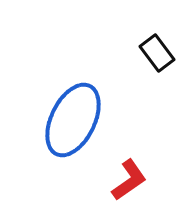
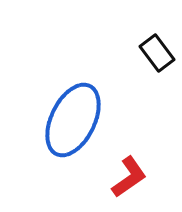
red L-shape: moved 3 px up
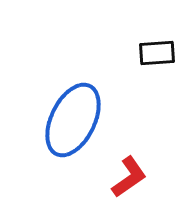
black rectangle: rotated 57 degrees counterclockwise
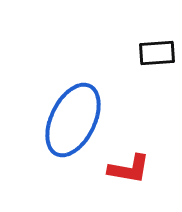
red L-shape: moved 8 px up; rotated 45 degrees clockwise
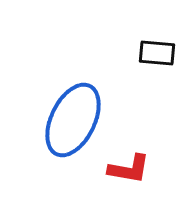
black rectangle: rotated 9 degrees clockwise
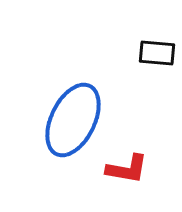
red L-shape: moved 2 px left
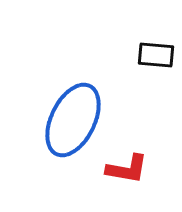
black rectangle: moved 1 px left, 2 px down
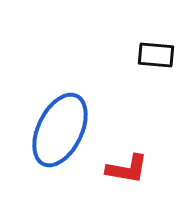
blue ellipse: moved 13 px left, 10 px down
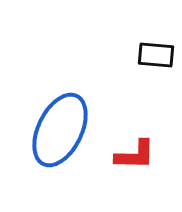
red L-shape: moved 8 px right, 14 px up; rotated 9 degrees counterclockwise
